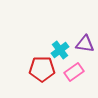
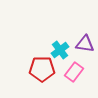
pink rectangle: rotated 18 degrees counterclockwise
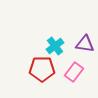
cyan cross: moved 5 px left, 4 px up
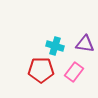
cyan cross: rotated 36 degrees counterclockwise
red pentagon: moved 1 px left, 1 px down
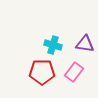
cyan cross: moved 2 px left, 1 px up
red pentagon: moved 1 px right, 2 px down
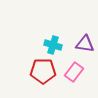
red pentagon: moved 1 px right, 1 px up
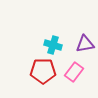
purple triangle: rotated 18 degrees counterclockwise
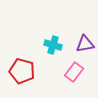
red pentagon: moved 21 px left; rotated 15 degrees clockwise
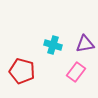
pink rectangle: moved 2 px right
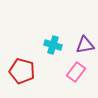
purple triangle: moved 1 px down
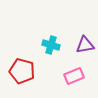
cyan cross: moved 2 px left
pink rectangle: moved 2 px left, 4 px down; rotated 30 degrees clockwise
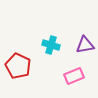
red pentagon: moved 4 px left, 5 px up; rotated 10 degrees clockwise
